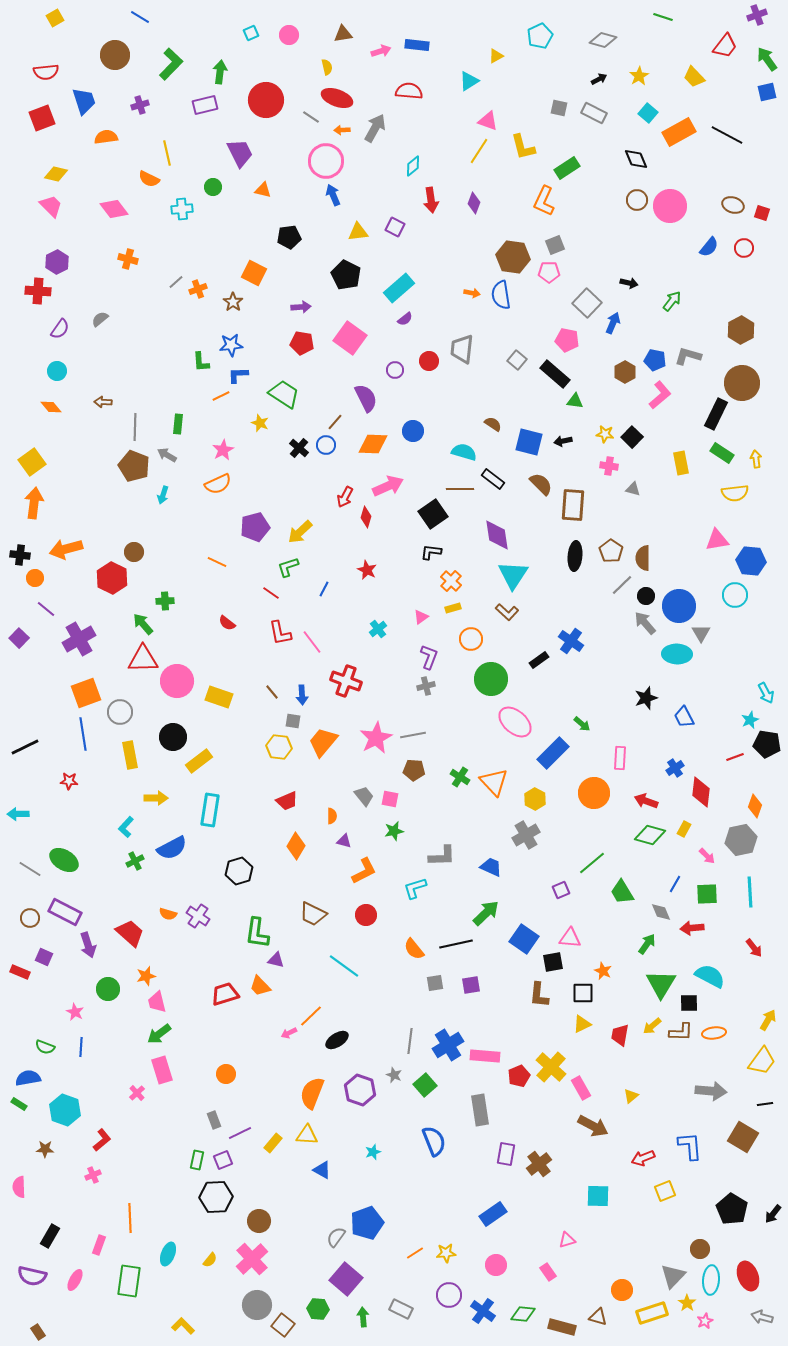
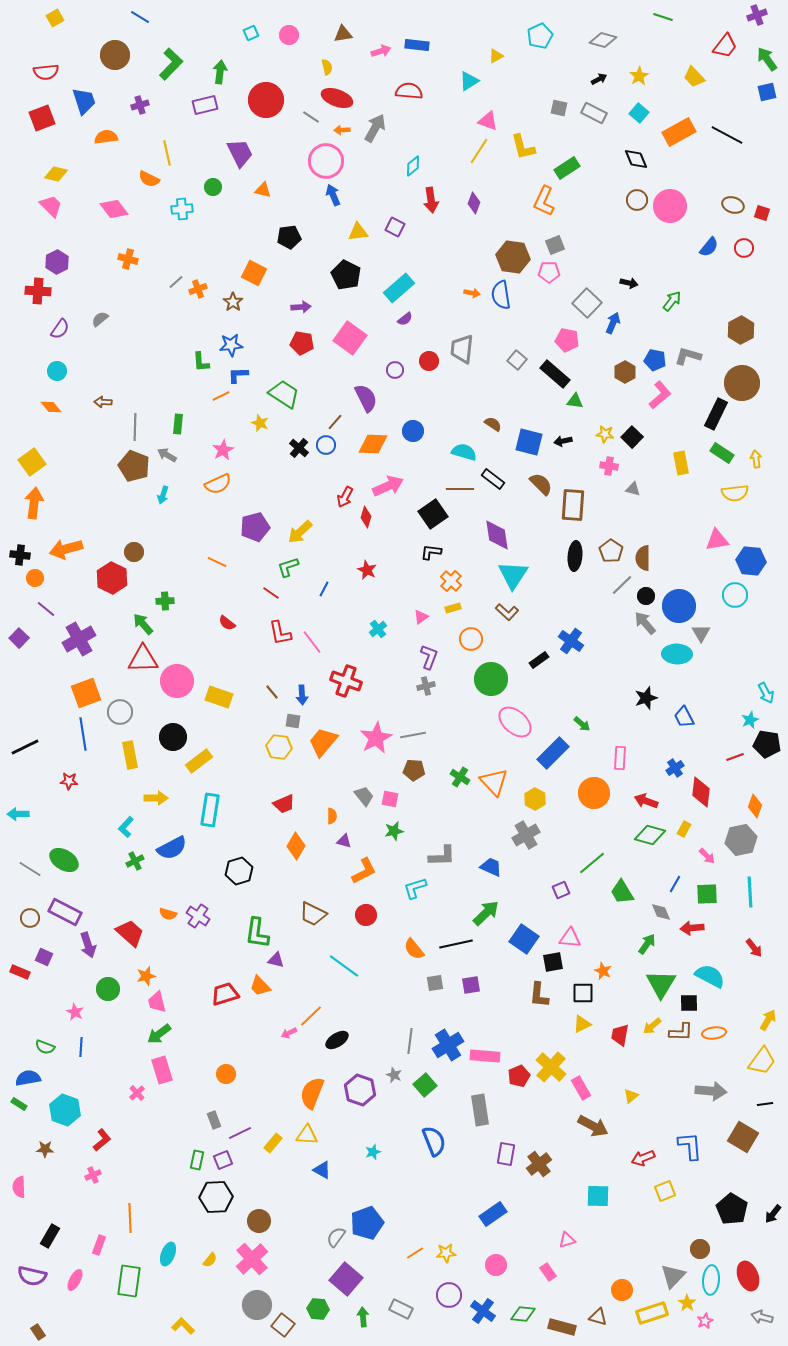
cyan square at (648, 113): moved 9 px left
red trapezoid at (287, 801): moved 3 px left, 3 px down
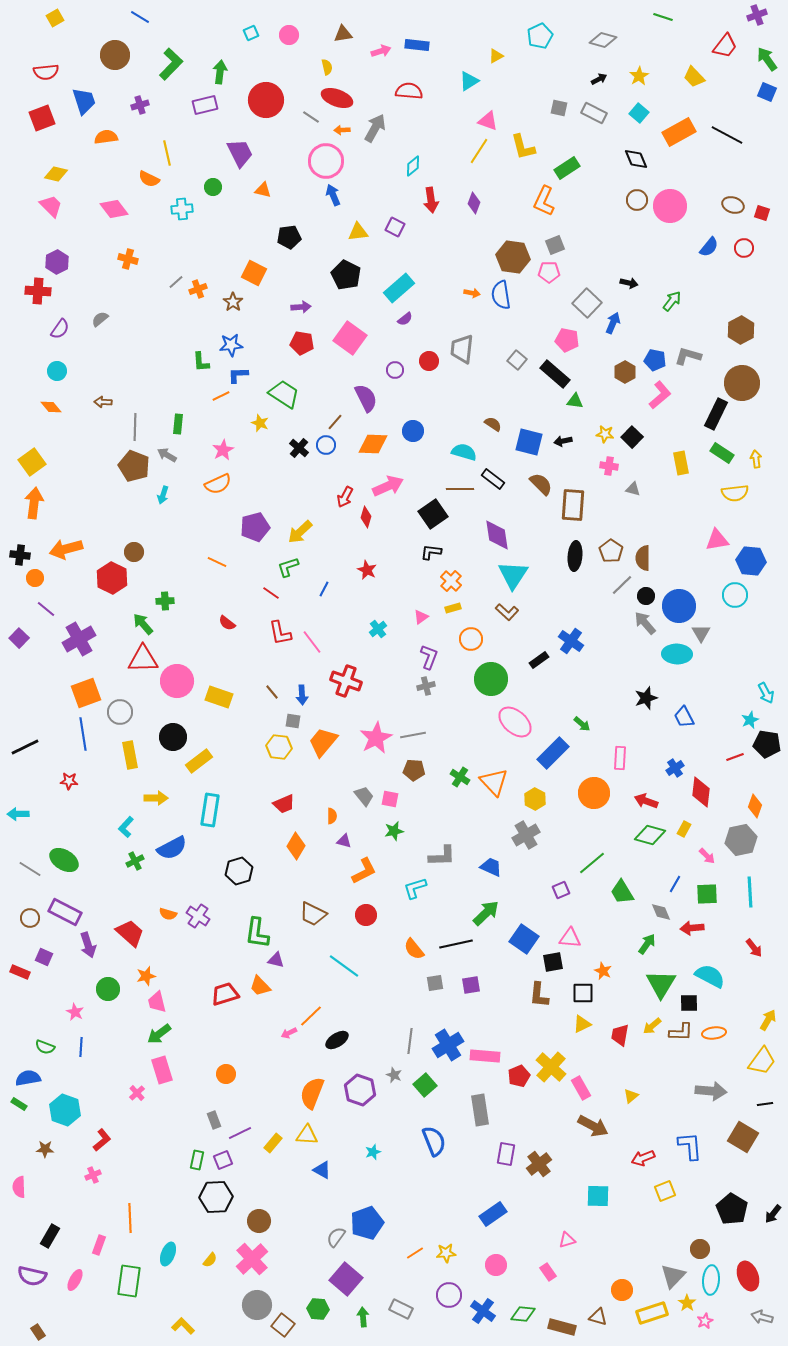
blue square at (767, 92): rotated 36 degrees clockwise
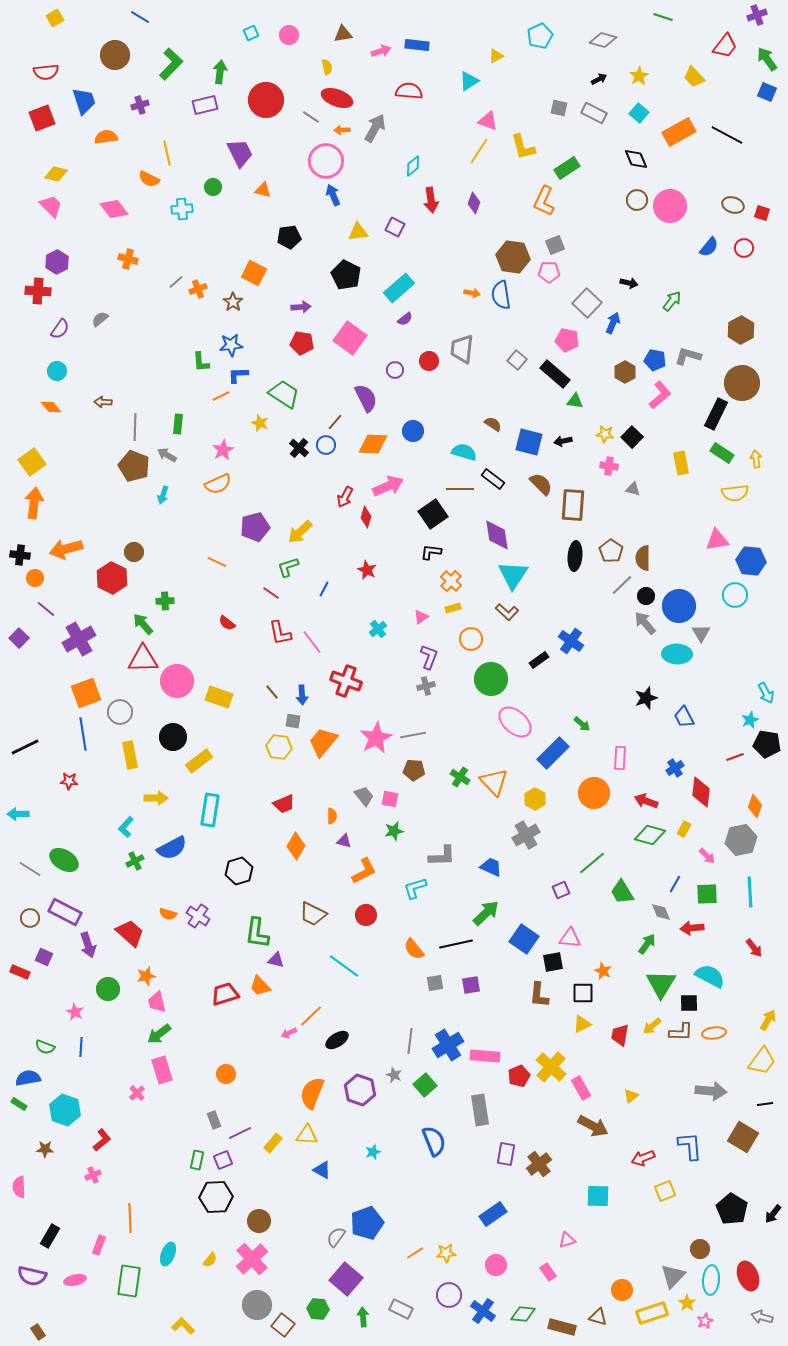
pink ellipse at (75, 1280): rotated 50 degrees clockwise
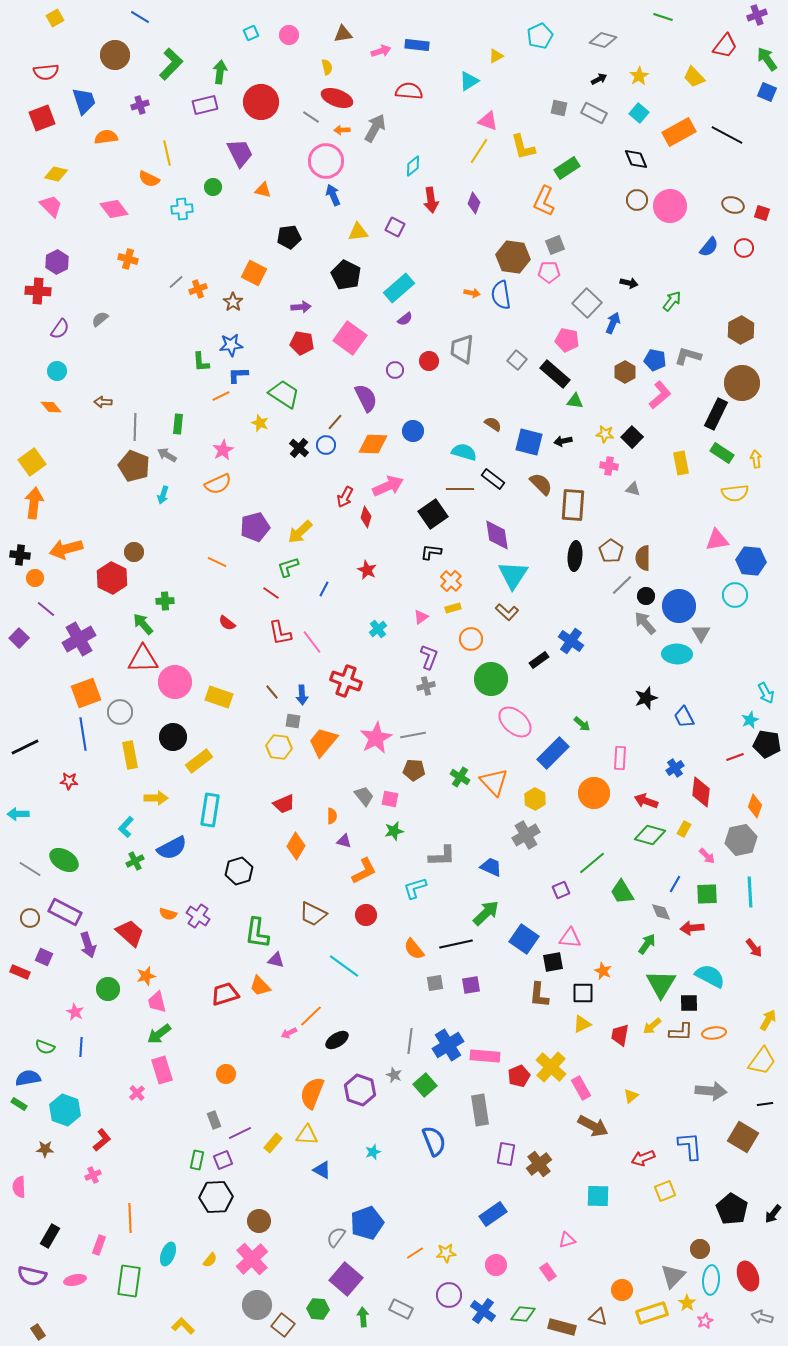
red circle at (266, 100): moved 5 px left, 2 px down
pink circle at (177, 681): moved 2 px left, 1 px down
